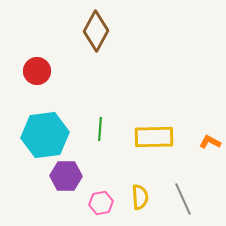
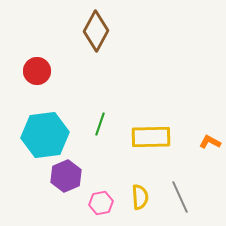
green line: moved 5 px up; rotated 15 degrees clockwise
yellow rectangle: moved 3 px left
purple hexagon: rotated 24 degrees counterclockwise
gray line: moved 3 px left, 2 px up
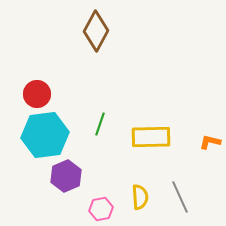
red circle: moved 23 px down
orange L-shape: rotated 15 degrees counterclockwise
pink hexagon: moved 6 px down
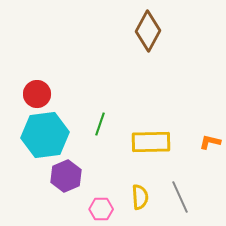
brown diamond: moved 52 px right
yellow rectangle: moved 5 px down
pink hexagon: rotated 10 degrees clockwise
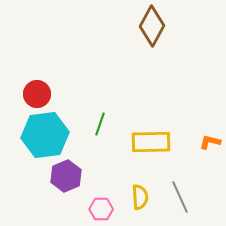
brown diamond: moved 4 px right, 5 px up
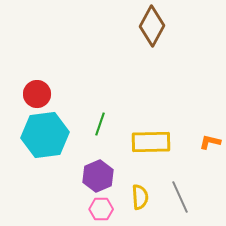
purple hexagon: moved 32 px right
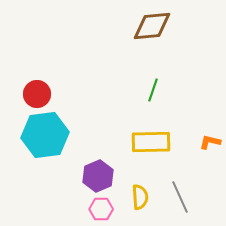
brown diamond: rotated 57 degrees clockwise
green line: moved 53 px right, 34 px up
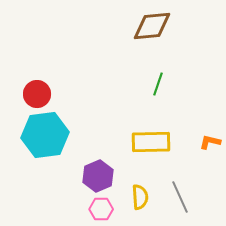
green line: moved 5 px right, 6 px up
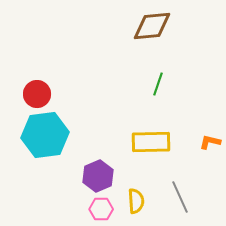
yellow semicircle: moved 4 px left, 4 px down
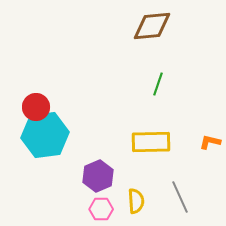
red circle: moved 1 px left, 13 px down
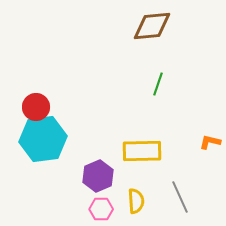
cyan hexagon: moved 2 px left, 4 px down
yellow rectangle: moved 9 px left, 9 px down
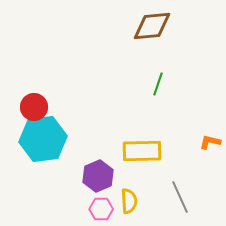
red circle: moved 2 px left
yellow semicircle: moved 7 px left
